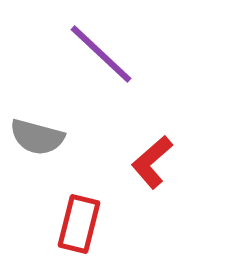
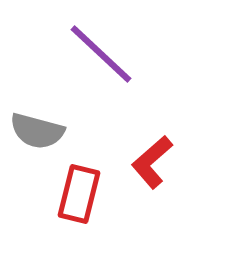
gray semicircle: moved 6 px up
red rectangle: moved 30 px up
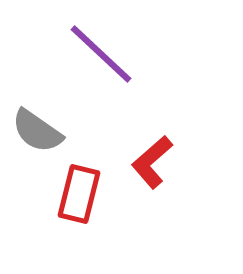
gray semicircle: rotated 20 degrees clockwise
